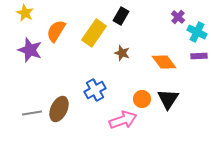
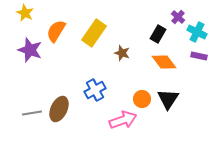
black rectangle: moved 37 px right, 18 px down
purple rectangle: rotated 14 degrees clockwise
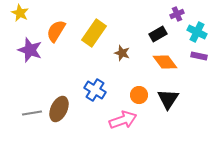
yellow star: moved 5 px left
purple cross: moved 1 px left, 3 px up; rotated 24 degrees clockwise
black rectangle: rotated 30 degrees clockwise
orange diamond: moved 1 px right
blue cross: rotated 30 degrees counterclockwise
orange circle: moved 3 px left, 4 px up
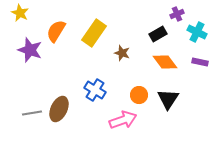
purple rectangle: moved 1 px right, 6 px down
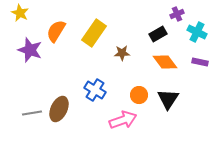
brown star: rotated 21 degrees counterclockwise
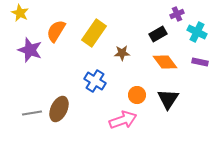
blue cross: moved 9 px up
orange circle: moved 2 px left
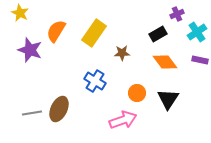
cyan cross: rotated 30 degrees clockwise
purple rectangle: moved 2 px up
orange circle: moved 2 px up
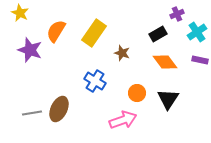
brown star: rotated 21 degrees clockwise
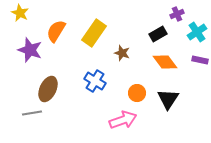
brown ellipse: moved 11 px left, 20 px up
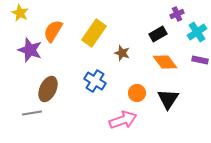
orange semicircle: moved 3 px left
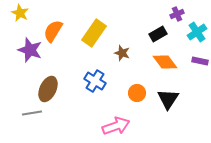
purple rectangle: moved 1 px down
pink arrow: moved 7 px left, 6 px down
